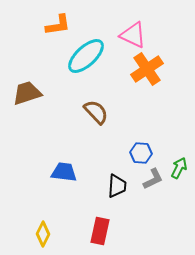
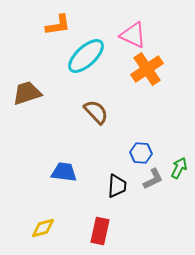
yellow diamond: moved 6 px up; rotated 50 degrees clockwise
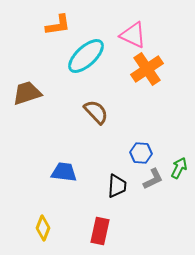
yellow diamond: rotated 55 degrees counterclockwise
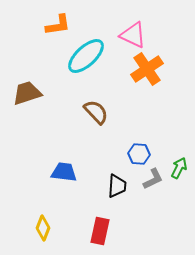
blue hexagon: moved 2 px left, 1 px down
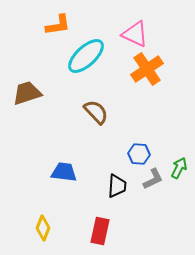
pink triangle: moved 2 px right, 1 px up
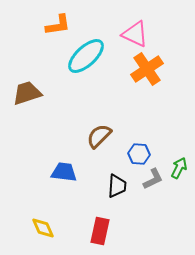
brown semicircle: moved 3 px right, 24 px down; rotated 92 degrees counterclockwise
yellow diamond: rotated 45 degrees counterclockwise
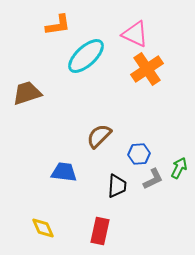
blue hexagon: rotated 10 degrees counterclockwise
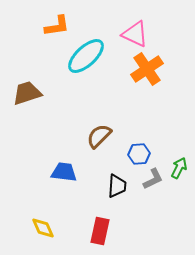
orange L-shape: moved 1 px left, 1 px down
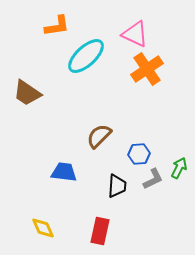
brown trapezoid: rotated 128 degrees counterclockwise
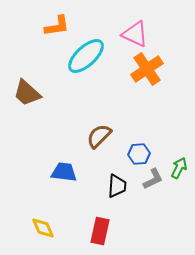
brown trapezoid: rotated 8 degrees clockwise
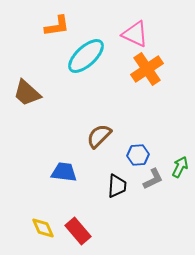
blue hexagon: moved 1 px left, 1 px down
green arrow: moved 1 px right, 1 px up
red rectangle: moved 22 px left; rotated 52 degrees counterclockwise
